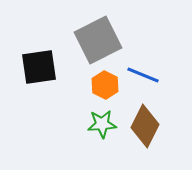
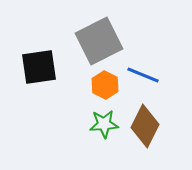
gray square: moved 1 px right, 1 px down
green star: moved 2 px right
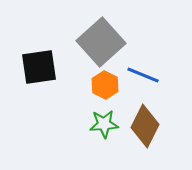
gray square: moved 2 px right, 1 px down; rotated 15 degrees counterclockwise
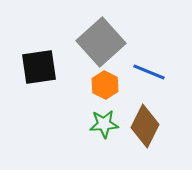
blue line: moved 6 px right, 3 px up
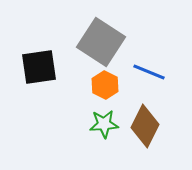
gray square: rotated 15 degrees counterclockwise
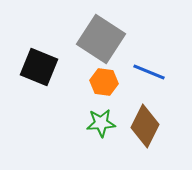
gray square: moved 3 px up
black square: rotated 30 degrees clockwise
orange hexagon: moved 1 px left, 3 px up; rotated 20 degrees counterclockwise
green star: moved 3 px left, 1 px up
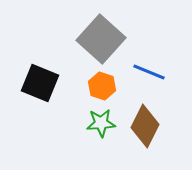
gray square: rotated 9 degrees clockwise
black square: moved 1 px right, 16 px down
orange hexagon: moved 2 px left, 4 px down; rotated 12 degrees clockwise
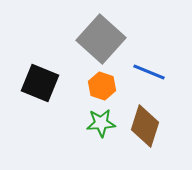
brown diamond: rotated 9 degrees counterclockwise
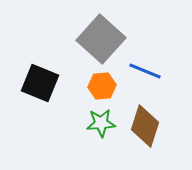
blue line: moved 4 px left, 1 px up
orange hexagon: rotated 24 degrees counterclockwise
